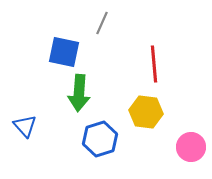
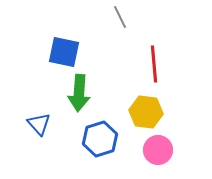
gray line: moved 18 px right, 6 px up; rotated 50 degrees counterclockwise
blue triangle: moved 14 px right, 2 px up
pink circle: moved 33 px left, 3 px down
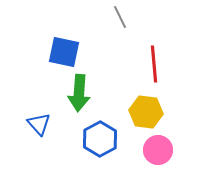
blue hexagon: rotated 12 degrees counterclockwise
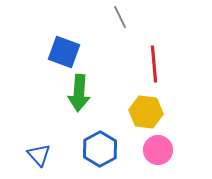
blue square: rotated 8 degrees clockwise
blue triangle: moved 31 px down
blue hexagon: moved 10 px down
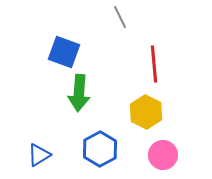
yellow hexagon: rotated 20 degrees clockwise
pink circle: moved 5 px right, 5 px down
blue triangle: rotated 40 degrees clockwise
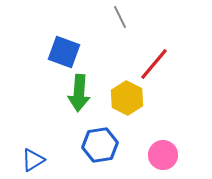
red line: rotated 45 degrees clockwise
yellow hexagon: moved 19 px left, 14 px up
blue hexagon: moved 4 px up; rotated 20 degrees clockwise
blue triangle: moved 6 px left, 5 px down
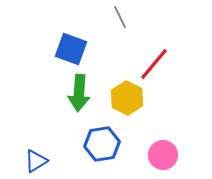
blue square: moved 7 px right, 3 px up
blue hexagon: moved 2 px right, 1 px up
blue triangle: moved 3 px right, 1 px down
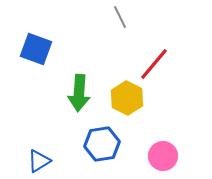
blue square: moved 35 px left
pink circle: moved 1 px down
blue triangle: moved 3 px right
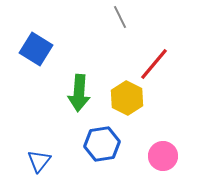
blue square: rotated 12 degrees clockwise
blue triangle: rotated 20 degrees counterclockwise
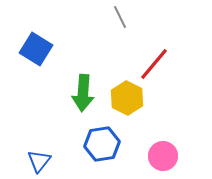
green arrow: moved 4 px right
